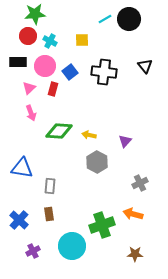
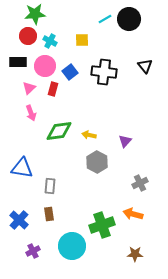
green diamond: rotated 12 degrees counterclockwise
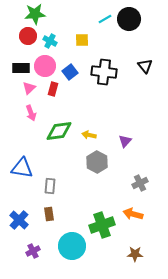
black rectangle: moved 3 px right, 6 px down
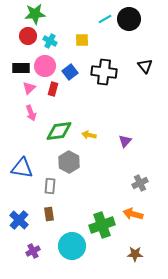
gray hexagon: moved 28 px left
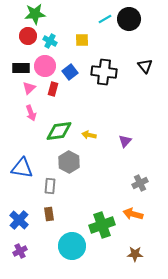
purple cross: moved 13 px left
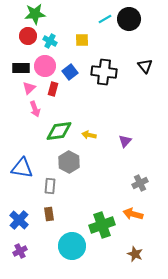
pink arrow: moved 4 px right, 4 px up
brown star: rotated 21 degrees clockwise
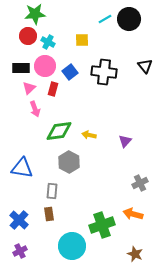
cyan cross: moved 2 px left, 1 px down
gray rectangle: moved 2 px right, 5 px down
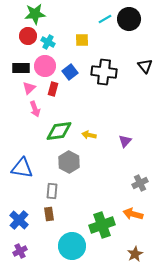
brown star: rotated 21 degrees clockwise
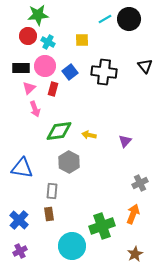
green star: moved 3 px right, 1 px down
orange arrow: rotated 96 degrees clockwise
green cross: moved 1 px down
